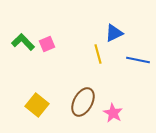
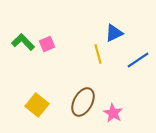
blue line: rotated 45 degrees counterclockwise
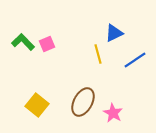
blue line: moved 3 px left
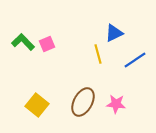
pink star: moved 3 px right, 9 px up; rotated 24 degrees counterclockwise
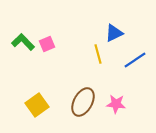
yellow square: rotated 15 degrees clockwise
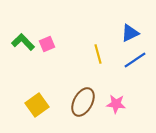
blue triangle: moved 16 px right
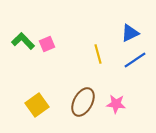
green L-shape: moved 1 px up
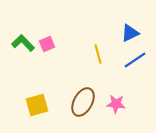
green L-shape: moved 2 px down
yellow square: rotated 20 degrees clockwise
